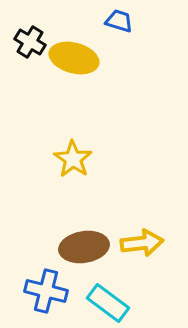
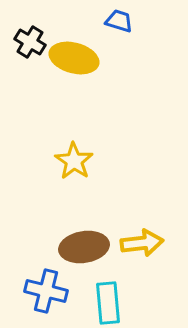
yellow star: moved 1 px right, 2 px down
cyan rectangle: rotated 48 degrees clockwise
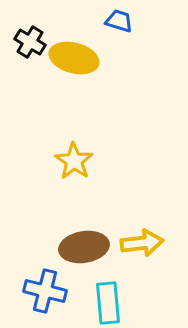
blue cross: moved 1 px left
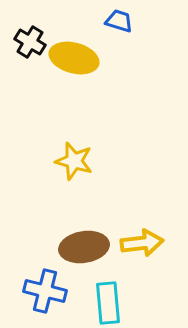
yellow star: rotated 18 degrees counterclockwise
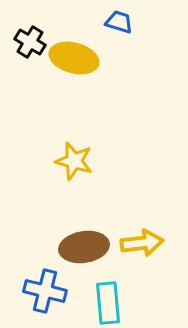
blue trapezoid: moved 1 px down
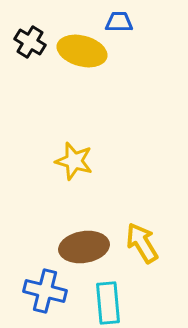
blue trapezoid: rotated 16 degrees counterclockwise
yellow ellipse: moved 8 px right, 7 px up
yellow arrow: rotated 114 degrees counterclockwise
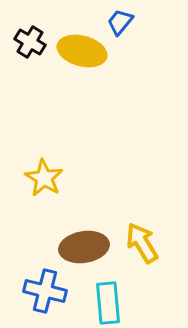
blue trapezoid: moved 1 px right; rotated 52 degrees counterclockwise
yellow star: moved 30 px left, 17 px down; rotated 15 degrees clockwise
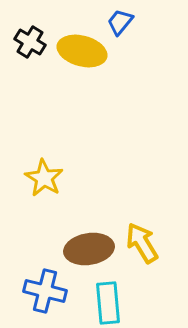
brown ellipse: moved 5 px right, 2 px down
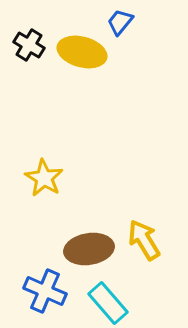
black cross: moved 1 px left, 3 px down
yellow ellipse: moved 1 px down
yellow arrow: moved 2 px right, 3 px up
blue cross: rotated 9 degrees clockwise
cyan rectangle: rotated 36 degrees counterclockwise
